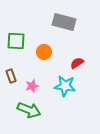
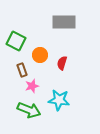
gray rectangle: rotated 15 degrees counterclockwise
green square: rotated 24 degrees clockwise
orange circle: moved 4 px left, 3 px down
red semicircle: moved 15 px left; rotated 40 degrees counterclockwise
brown rectangle: moved 11 px right, 6 px up
cyan star: moved 6 px left, 14 px down
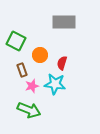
cyan star: moved 4 px left, 16 px up
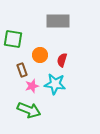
gray rectangle: moved 6 px left, 1 px up
green square: moved 3 px left, 2 px up; rotated 18 degrees counterclockwise
red semicircle: moved 3 px up
